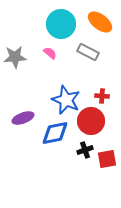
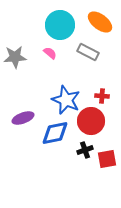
cyan circle: moved 1 px left, 1 px down
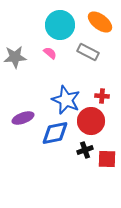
red square: rotated 12 degrees clockwise
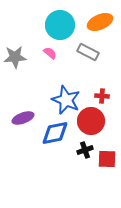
orange ellipse: rotated 60 degrees counterclockwise
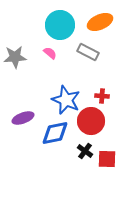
black cross: moved 1 px down; rotated 35 degrees counterclockwise
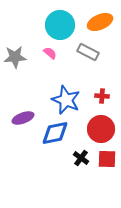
red circle: moved 10 px right, 8 px down
black cross: moved 4 px left, 7 px down
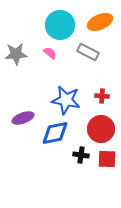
gray star: moved 1 px right, 3 px up
blue star: rotated 12 degrees counterclockwise
black cross: moved 3 px up; rotated 28 degrees counterclockwise
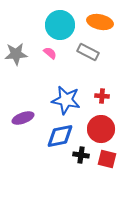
orange ellipse: rotated 35 degrees clockwise
blue diamond: moved 5 px right, 3 px down
red square: rotated 12 degrees clockwise
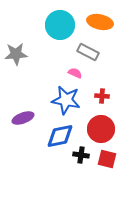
pink semicircle: moved 25 px right, 20 px down; rotated 16 degrees counterclockwise
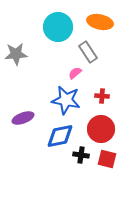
cyan circle: moved 2 px left, 2 px down
gray rectangle: rotated 30 degrees clockwise
pink semicircle: rotated 64 degrees counterclockwise
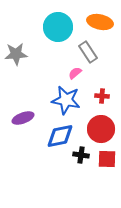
red square: rotated 12 degrees counterclockwise
